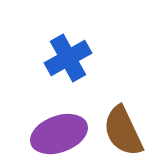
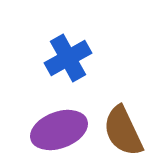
purple ellipse: moved 4 px up
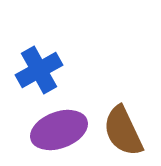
blue cross: moved 29 px left, 12 px down
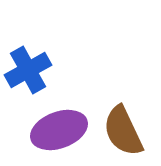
blue cross: moved 11 px left
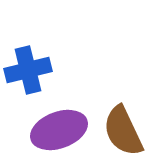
blue cross: rotated 15 degrees clockwise
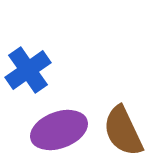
blue cross: rotated 21 degrees counterclockwise
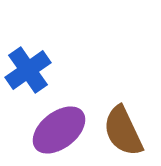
purple ellipse: rotated 18 degrees counterclockwise
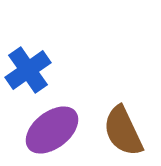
purple ellipse: moved 7 px left
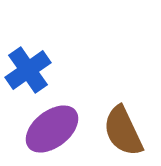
purple ellipse: moved 1 px up
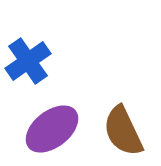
blue cross: moved 9 px up
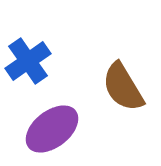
brown semicircle: moved 44 px up; rotated 6 degrees counterclockwise
